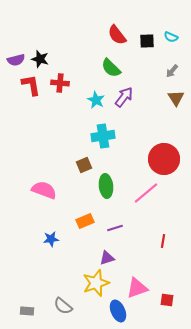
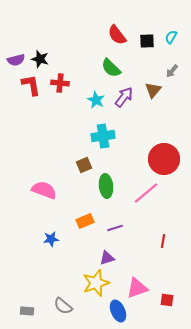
cyan semicircle: rotated 96 degrees clockwise
brown triangle: moved 23 px left, 8 px up; rotated 12 degrees clockwise
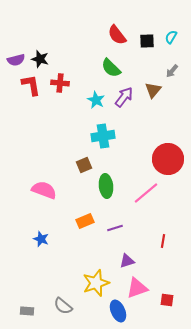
red circle: moved 4 px right
blue star: moved 10 px left; rotated 28 degrees clockwise
purple triangle: moved 20 px right, 3 px down
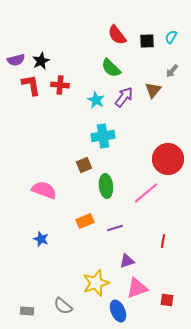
black star: moved 1 px right, 2 px down; rotated 30 degrees clockwise
red cross: moved 2 px down
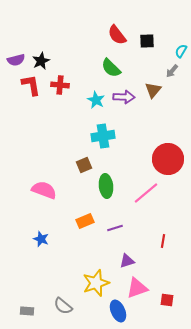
cyan semicircle: moved 10 px right, 14 px down
purple arrow: rotated 55 degrees clockwise
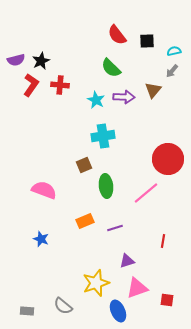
cyan semicircle: moved 7 px left; rotated 48 degrees clockwise
red L-shape: rotated 45 degrees clockwise
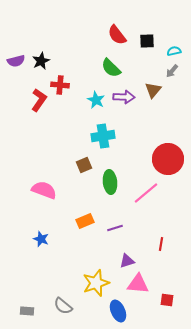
purple semicircle: moved 1 px down
red L-shape: moved 8 px right, 15 px down
green ellipse: moved 4 px right, 4 px up
red line: moved 2 px left, 3 px down
pink triangle: moved 1 px right, 4 px up; rotated 25 degrees clockwise
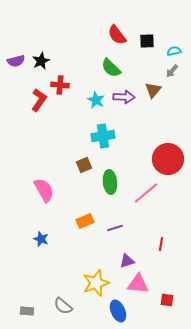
pink semicircle: rotated 40 degrees clockwise
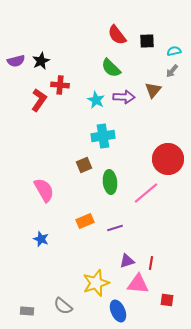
red line: moved 10 px left, 19 px down
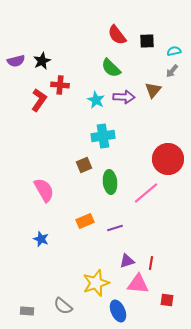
black star: moved 1 px right
